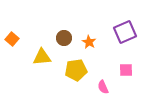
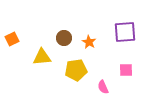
purple square: rotated 20 degrees clockwise
orange square: rotated 24 degrees clockwise
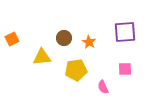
pink square: moved 1 px left, 1 px up
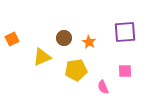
yellow triangle: rotated 18 degrees counterclockwise
pink square: moved 2 px down
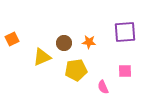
brown circle: moved 5 px down
orange star: rotated 24 degrees counterclockwise
